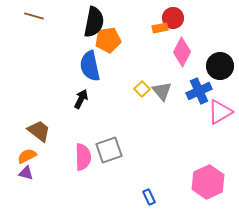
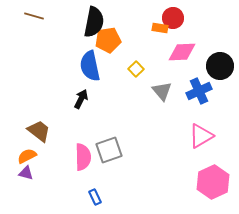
orange rectangle: rotated 21 degrees clockwise
pink diamond: rotated 60 degrees clockwise
yellow square: moved 6 px left, 20 px up
pink triangle: moved 19 px left, 24 px down
pink hexagon: moved 5 px right
blue rectangle: moved 54 px left
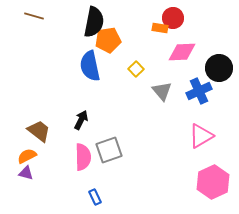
black circle: moved 1 px left, 2 px down
black arrow: moved 21 px down
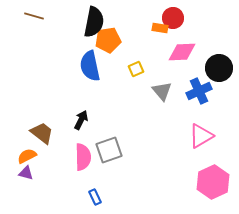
yellow square: rotated 21 degrees clockwise
brown trapezoid: moved 3 px right, 2 px down
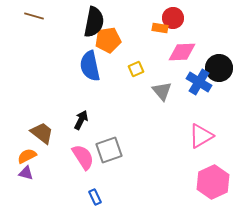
blue cross: moved 9 px up; rotated 35 degrees counterclockwise
pink semicircle: rotated 32 degrees counterclockwise
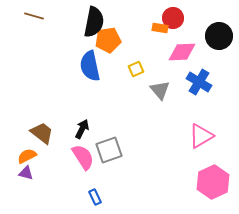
black circle: moved 32 px up
gray triangle: moved 2 px left, 1 px up
black arrow: moved 1 px right, 9 px down
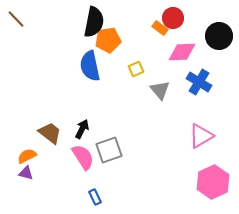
brown line: moved 18 px left, 3 px down; rotated 30 degrees clockwise
orange rectangle: rotated 28 degrees clockwise
brown trapezoid: moved 8 px right
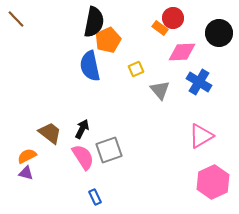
black circle: moved 3 px up
orange pentagon: rotated 15 degrees counterclockwise
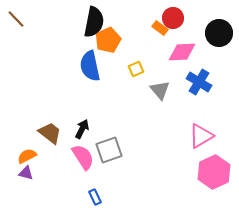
pink hexagon: moved 1 px right, 10 px up
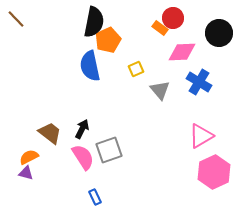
orange semicircle: moved 2 px right, 1 px down
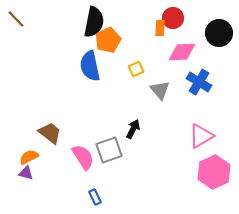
orange rectangle: rotated 56 degrees clockwise
black arrow: moved 51 px right
